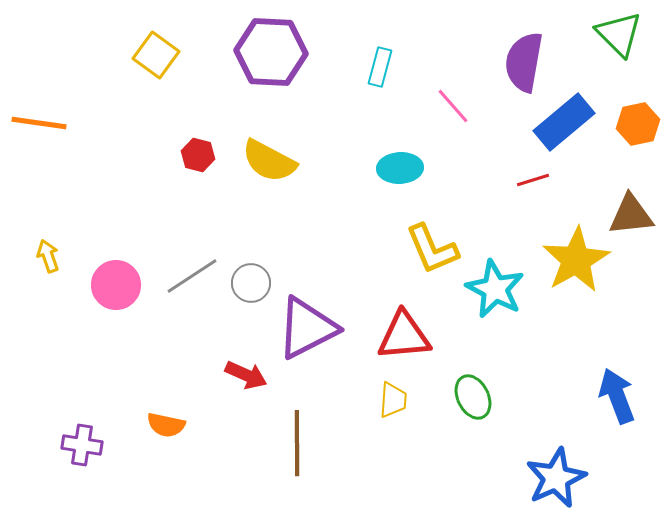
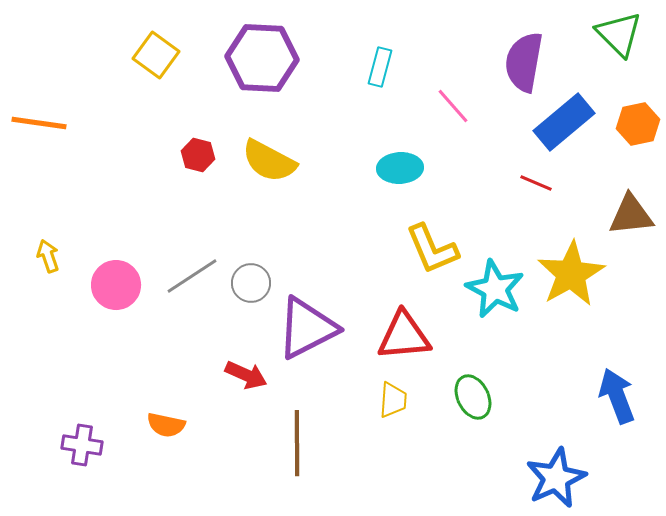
purple hexagon: moved 9 px left, 6 px down
red line: moved 3 px right, 3 px down; rotated 40 degrees clockwise
yellow star: moved 5 px left, 14 px down
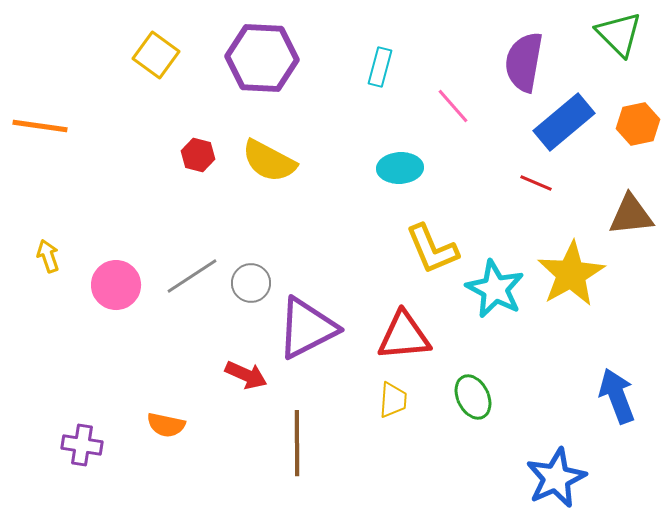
orange line: moved 1 px right, 3 px down
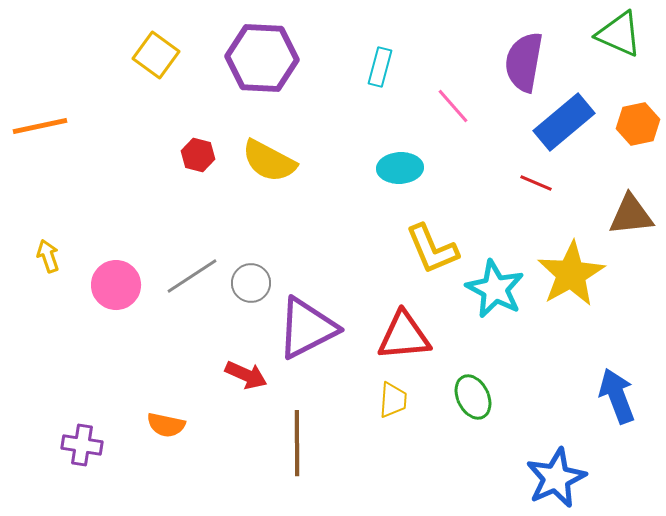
green triangle: rotated 21 degrees counterclockwise
orange line: rotated 20 degrees counterclockwise
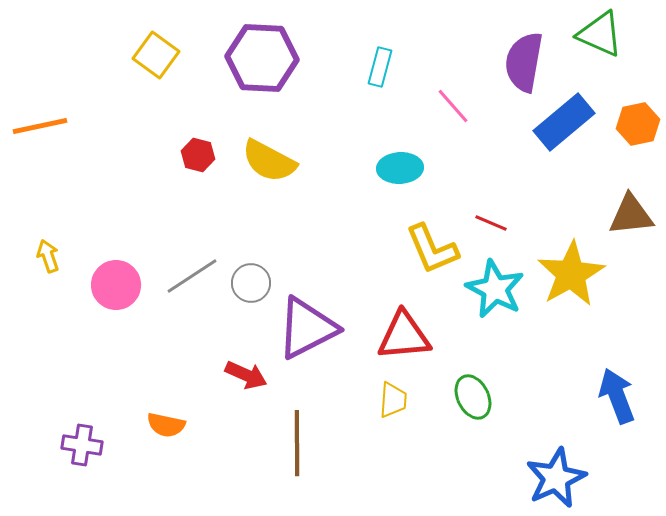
green triangle: moved 19 px left
red line: moved 45 px left, 40 px down
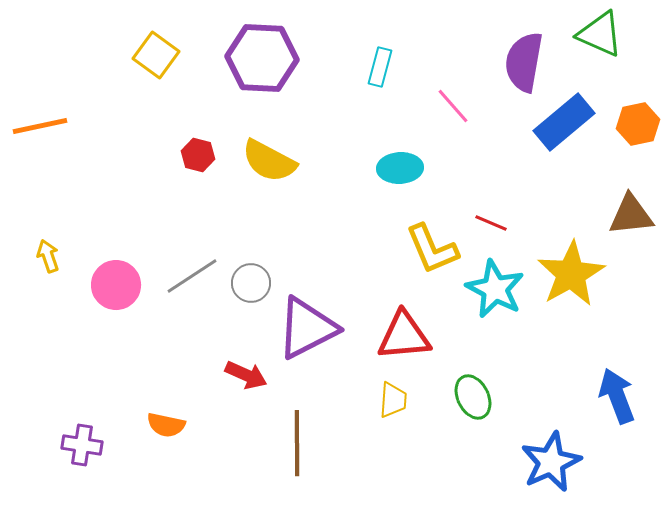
blue star: moved 5 px left, 16 px up
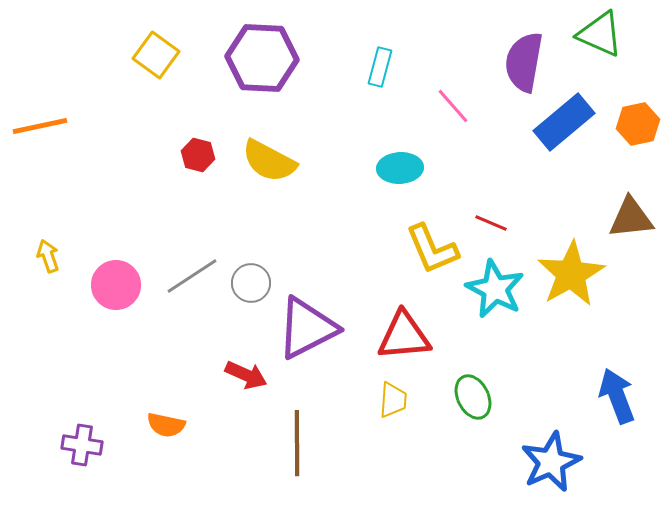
brown triangle: moved 3 px down
